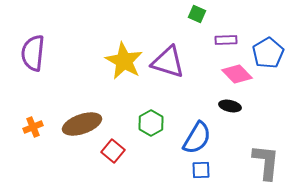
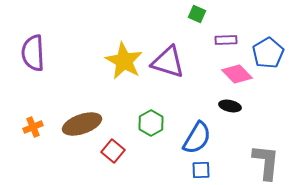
purple semicircle: rotated 9 degrees counterclockwise
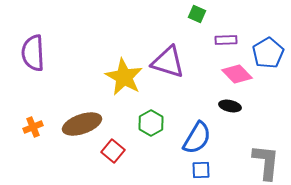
yellow star: moved 16 px down
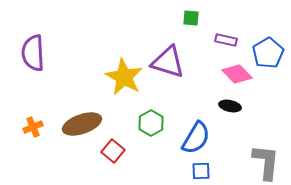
green square: moved 6 px left, 4 px down; rotated 18 degrees counterclockwise
purple rectangle: rotated 15 degrees clockwise
blue semicircle: moved 1 px left
blue square: moved 1 px down
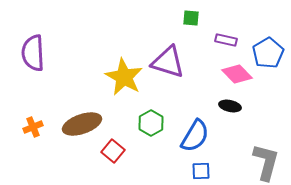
blue semicircle: moved 1 px left, 2 px up
gray L-shape: rotated 9 degrees clockwise
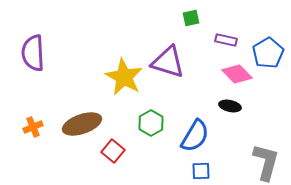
green square: rotated 18 degrees counterclockwise
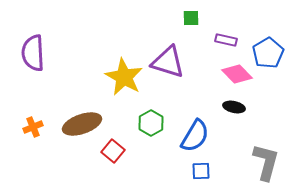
green square: rotated 12 degrees clockwise
black ellipse: moved 4 px right, 1 px down
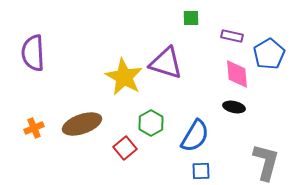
purple rectangle: moved 6 px right, 4 px up
blue pentagon: moved 1 px right, 1 px down
purple triangle: moved 2 px left, 1 px down
pink diamond: rotated 40 degrees clockwise
orange cross: moved 1 px right, 1 px down
red square: moved 12 px right, 3 px up; rotated 10 degrees clockwise
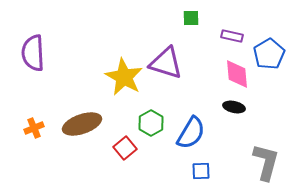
blue semicircle: moved 4 px left, 3 px up
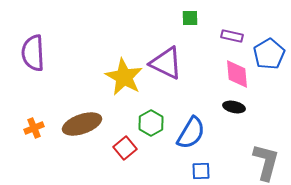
green square: moved 1 px left
purple triangle: rotated 9 degrees clockwise
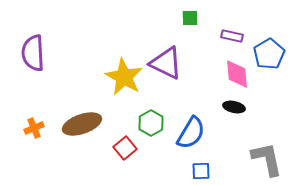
gray L-shape: moved 1 px right, 3 px up; rotated 27 degrees counterclockwise
